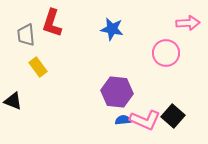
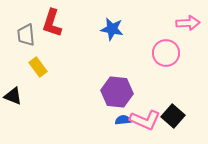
black triangle: moved 5 px up
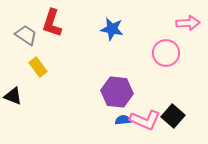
gray trapezoid: rotated 130 degrees clockwise
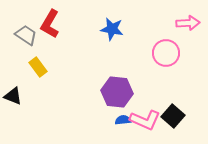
red L-shape: moved 2 px left, 1 px down; rotated 12 degrees clockwise
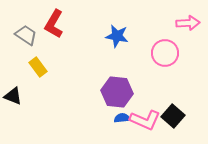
red L-shape: moved 4 px right
blue star: moved 5 px right, 7 px down
pink circle: moved 1 px left
blue semicircle: moved 1 px left, 2 px up
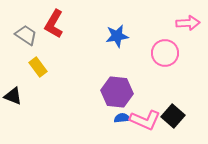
blue star: rotated 20 degrees counterclockwise
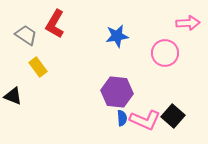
red L-shape: moved 1 px right
blue semicircle: rotated 91 degrees clockwise
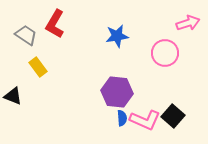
pink arrow: rotated 15 degrees counterclockwise
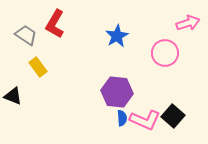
blue star: rotated 20 degrees counterclockwise
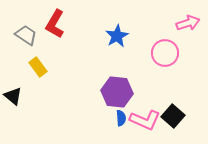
black triangle: rotated 18 degrees clockwise
blue semicircle: moved 1 px left
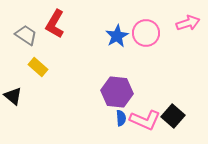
pink circle: moved 19 px left, 20 px up
yellow rectangle: rotated 12 degrees counterclockwise
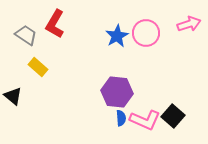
pink arrow: moved 1 px right, 1 px down
